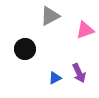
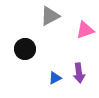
purple arrow: rotated 18 degrees clockwise
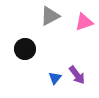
pink triangle: moved 1 px left, 8 px up
purple arrow: moved 2 px left, 2 px down; rotated 30 degrees counterclockwise
blue triangle: rotated 24 degrees counterclockwise
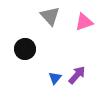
gray triangle: rotated 45 degrees counterclockwise
purple arrow: rotated 102 degrees counterclockwise
